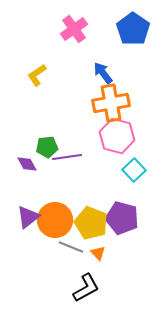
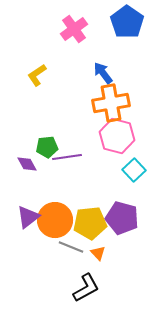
blue pentagon: moved 6 px left, 7 px up
yellow pentagon: moved 1 px left; rotated 28 degrees counterclockwise
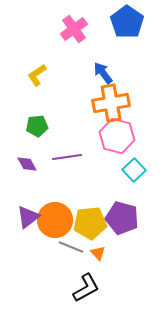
green pentagon: moved 10 px left, 21 px up
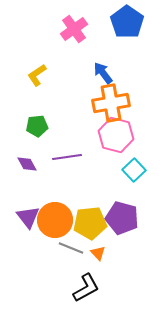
pink hexagon: moved 1 px left, 1 px up
purple triangle: rotated 30 degrees counterclockwise
gray line: moved 1 px down
